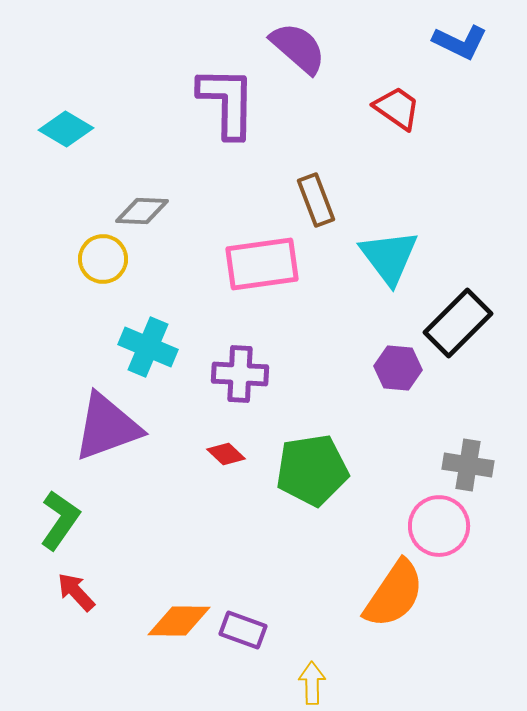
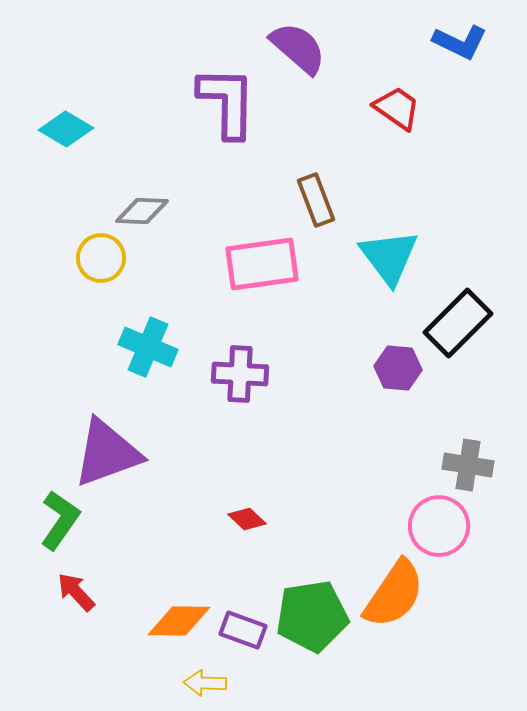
yellow circle: moved 2 px left, 1 px up
purple triangle: moved 26 px down
red diamond: moved 21 px right, 65 px down
green pentagon: moved 146 px down
yellow arrow: moved 107 px left; rotated 87 degrees counterclockwise
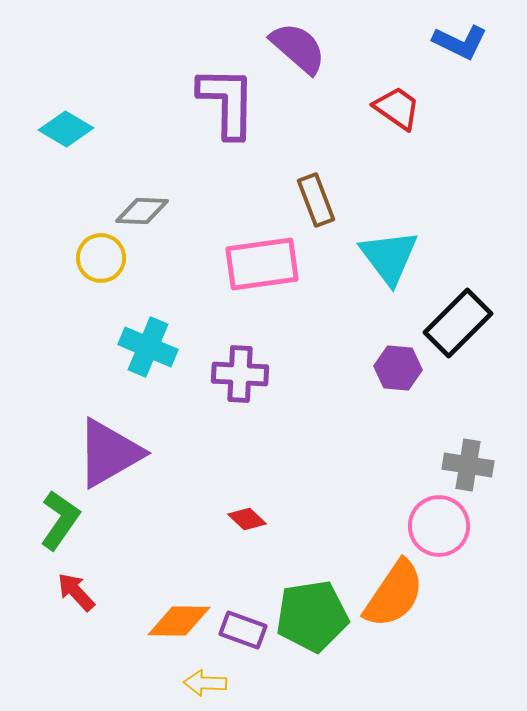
purple triangle: moved 2 px right; rotated 10 degrees counterclockwise
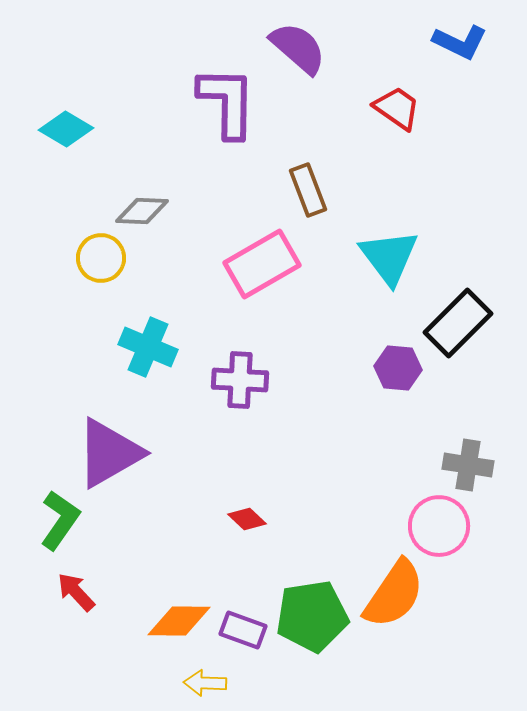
brown rectangle: moved 8 px left, 10 px up
pink rectangle: rotated 22 degrees counterclockwise
purple cross: moved 6 px down
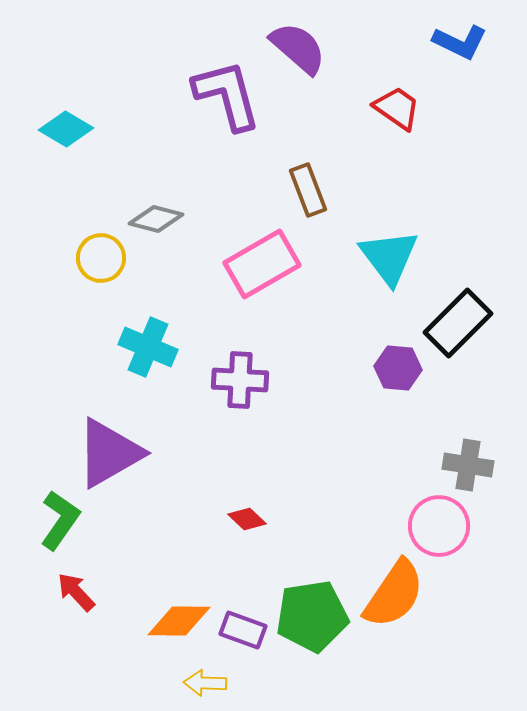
purple L-shape: moved 7 px up; rotated 16 degrees counterclockwise
gray diamond: moved 14 px right, 8 px down; rotated 12 degrees clockwise
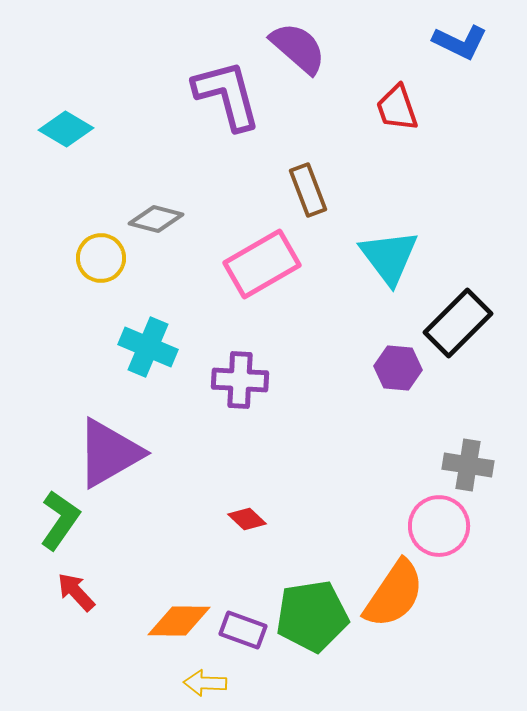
red trapezoid: rotated 144 degrees counterclockwise
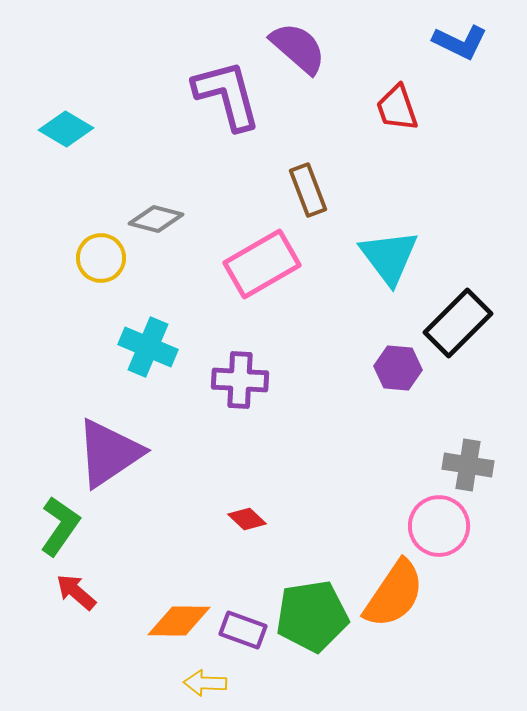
purple triangle: rotated 4 degrees counterclockwise
green L-shape: moved 6 px down
red arrow: rotated 6 degrees counterclockwise
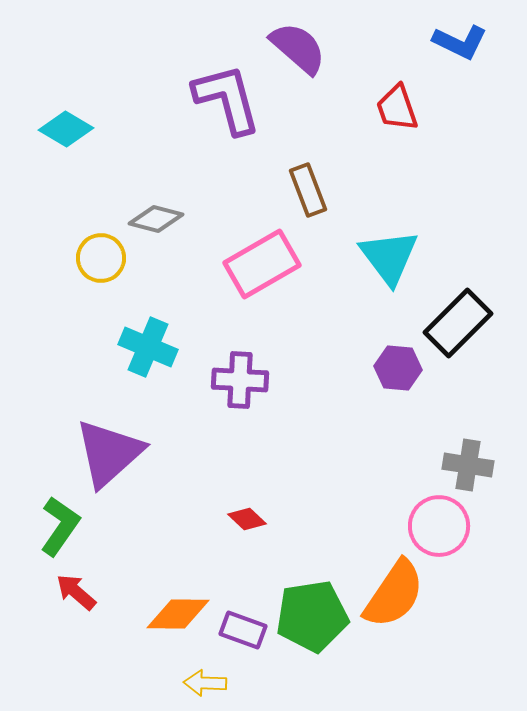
purple L-shape: moved 4 px down
purple triangle: rotated 8 degrees counterclockwise
orange diamond: moved 1 px left, 7 px up
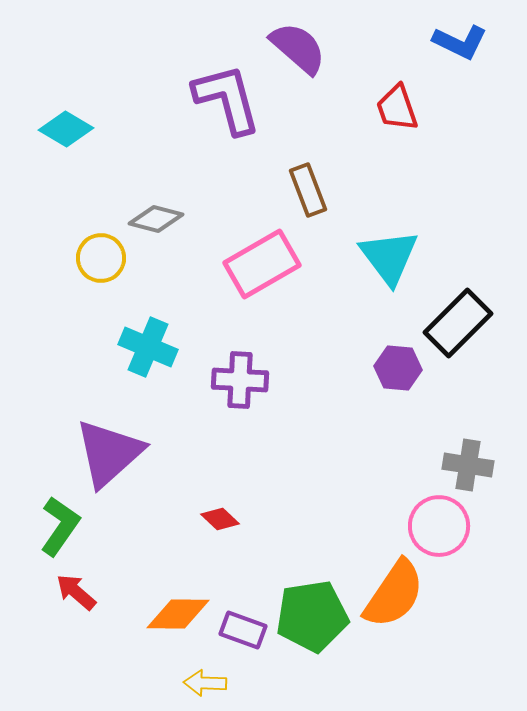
red diamond: moved 27 px left
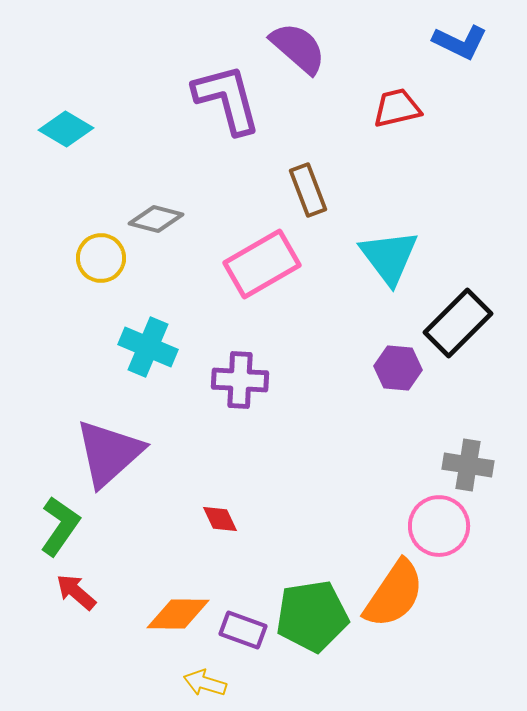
red trapezoid: rotated 96 degrees clockwise
red diamond: rotated 21 degrees clockwise
yellow arrow: rotated 15 degrees clockwise
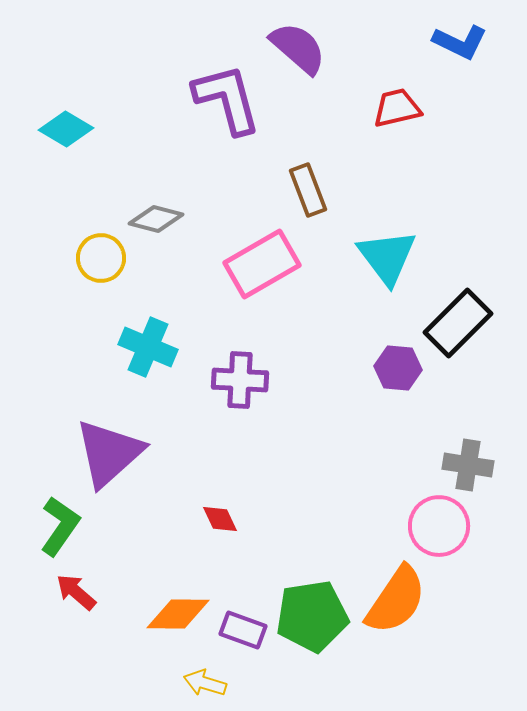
cyan triangle: moved 2 px left
orange semicircle: moved 2 px right, 6 px down
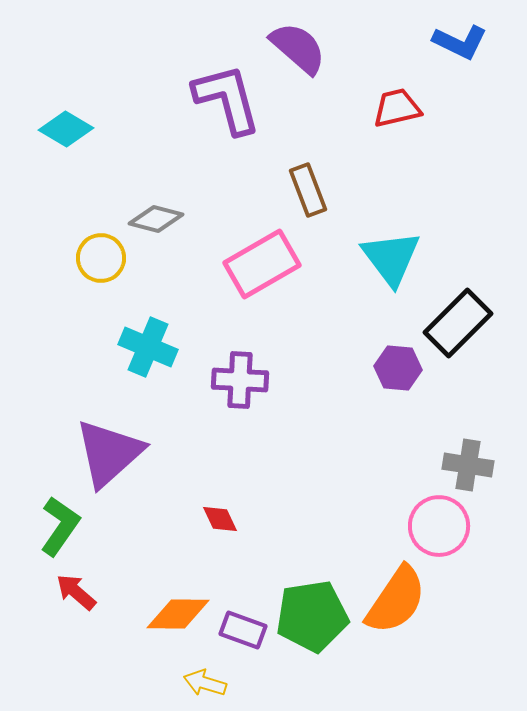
cyan triangle: moved 4 px right, 1 px down
